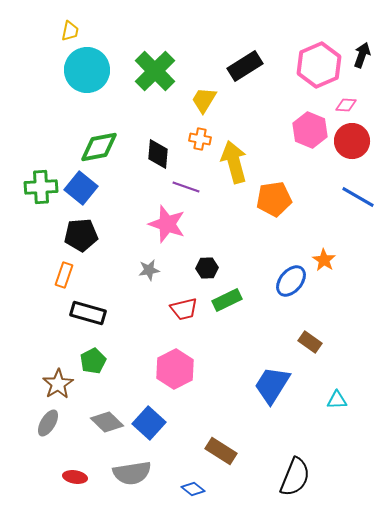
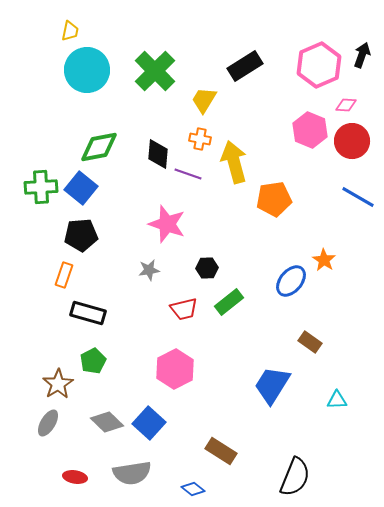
purple line at (186, 187): moved 2 px right, 13 px up
green rectangle at (227, 300): moved 2 px right, 2 px down; rotated 12 degrees counterclockwise
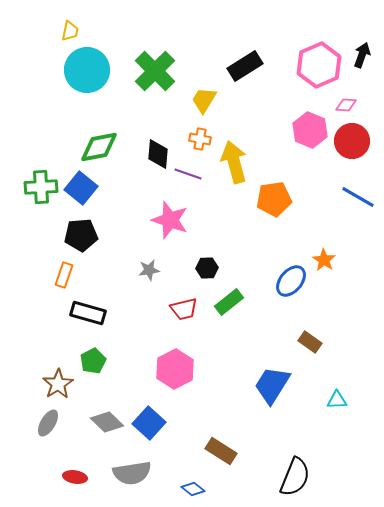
pink star at (167, 224): moved 3 px right, 4 px up
